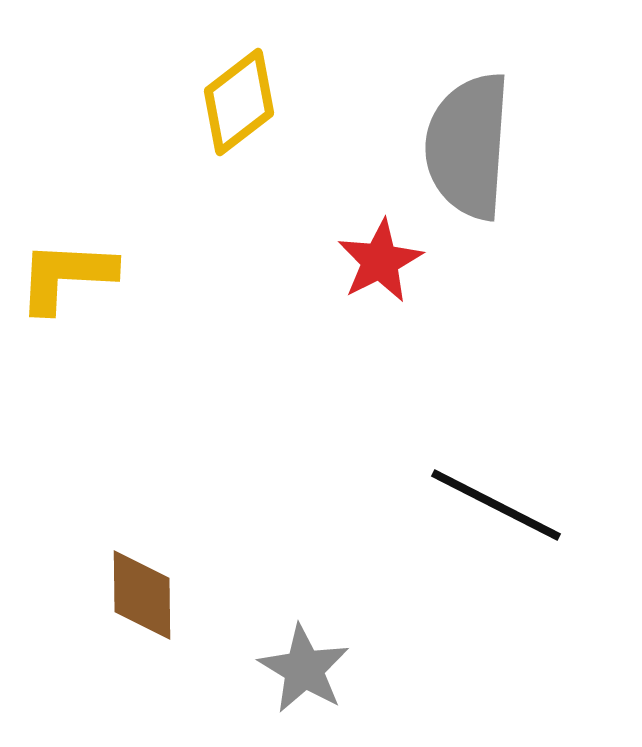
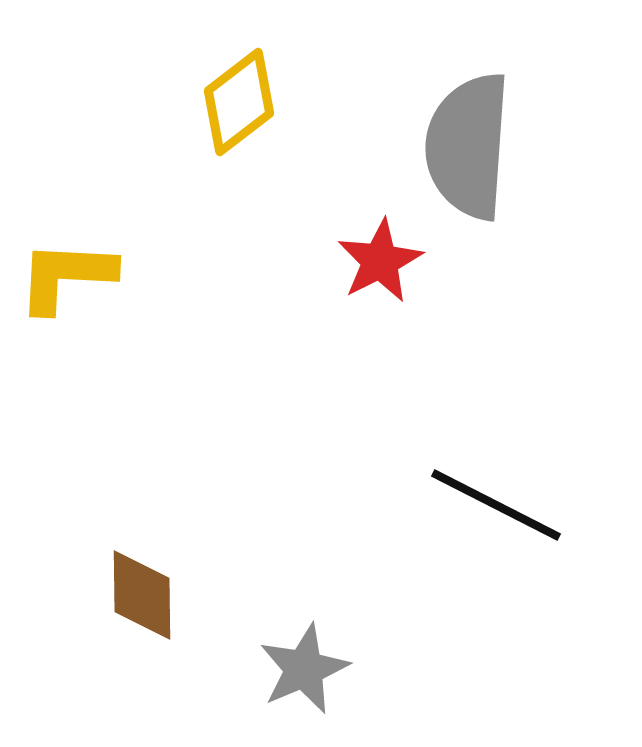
gray star: rotated 18 degrees clockwise
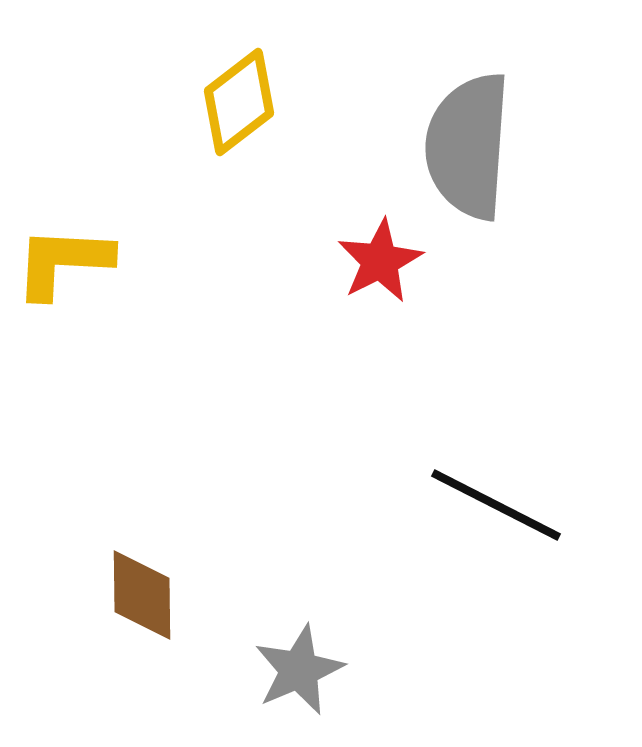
yellow L-shape: moved 3 px left, 14 px up
gray star: moved 5 px left, 1 px down
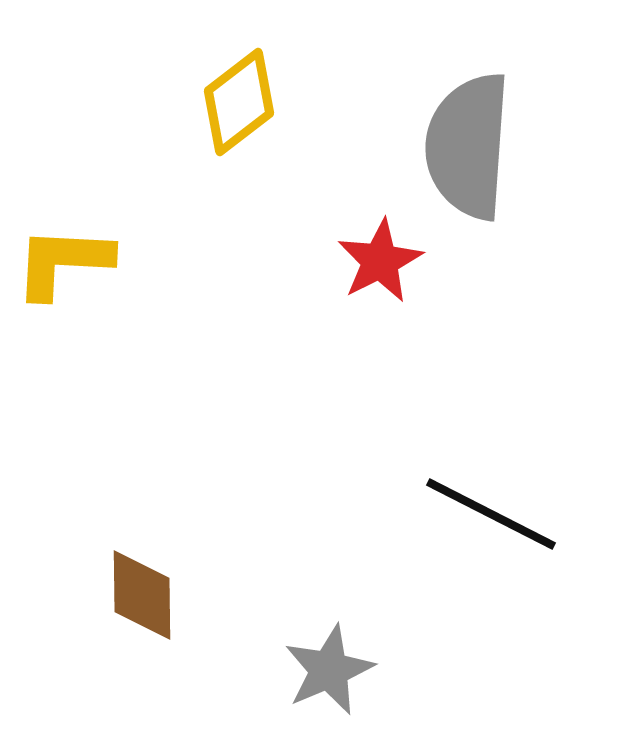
black line: moved 5 px left, 9 px down
gray star: moved 30 px right
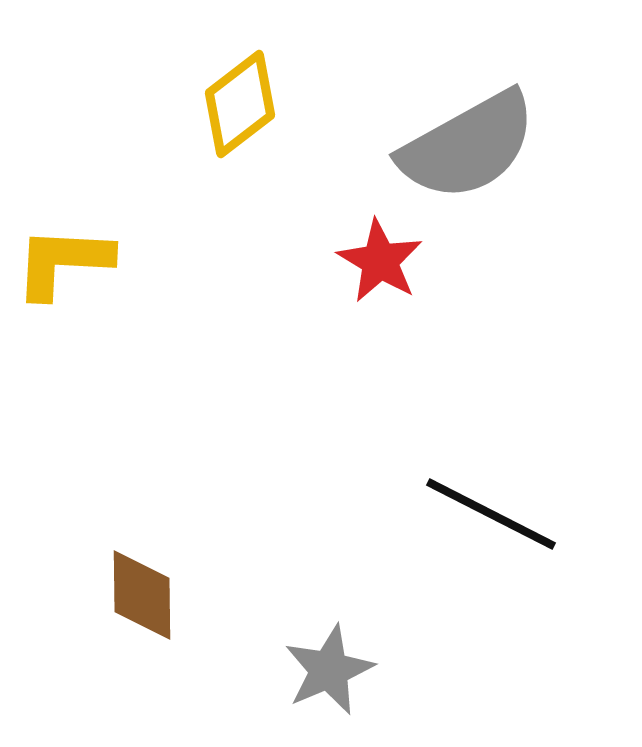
yellow diamond: moved 1 px right, 2 px down
gray semicircle: rotated 123 degrees counterclockwise
red star: rotated 14 degrees counterclockwise
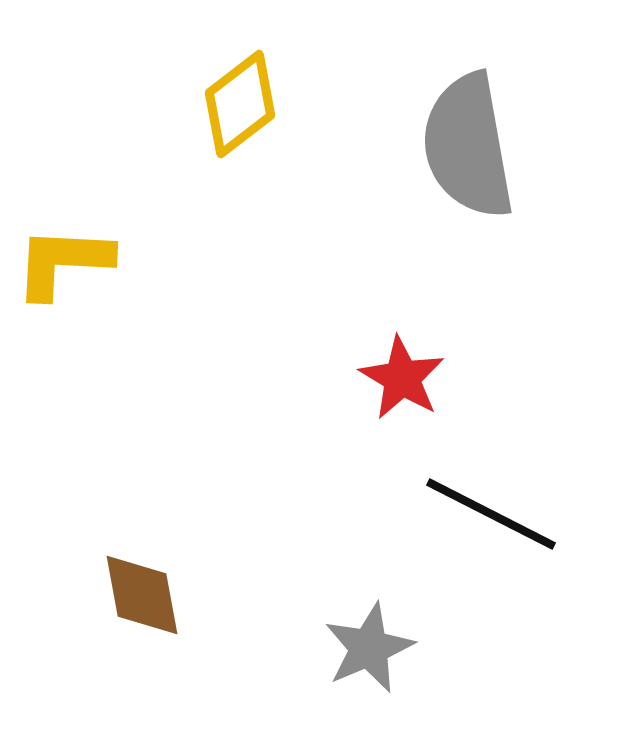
gray semicircle: rotated 109 degrees clockwise
red star: moved 22 px right, 117 px down
brown diamond: rotated 10 degrees counterclockwise
gray star: moved 40 px right, 22 px up
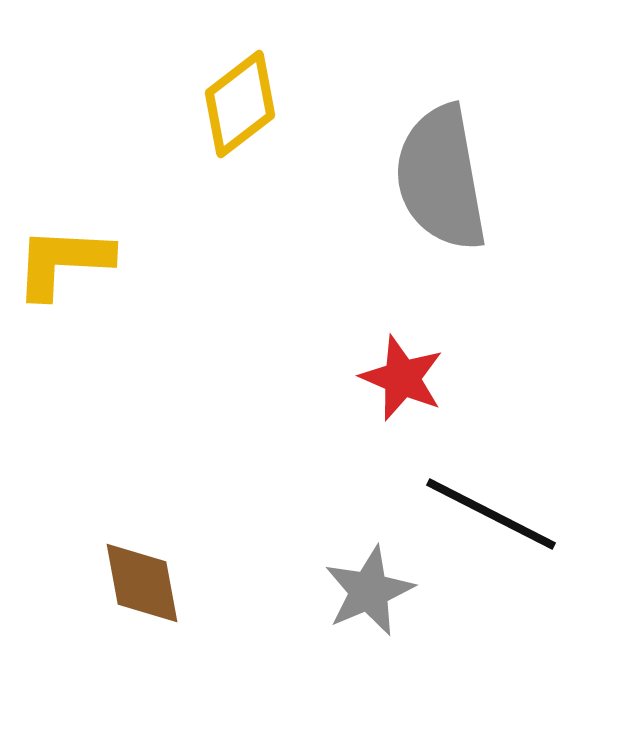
gray semicircle: moved 27 px left, 32 px down
red star: rotated 8 degrees counterclockwise
brown diamond: moved 12 px up
gray star: moved 57 px up
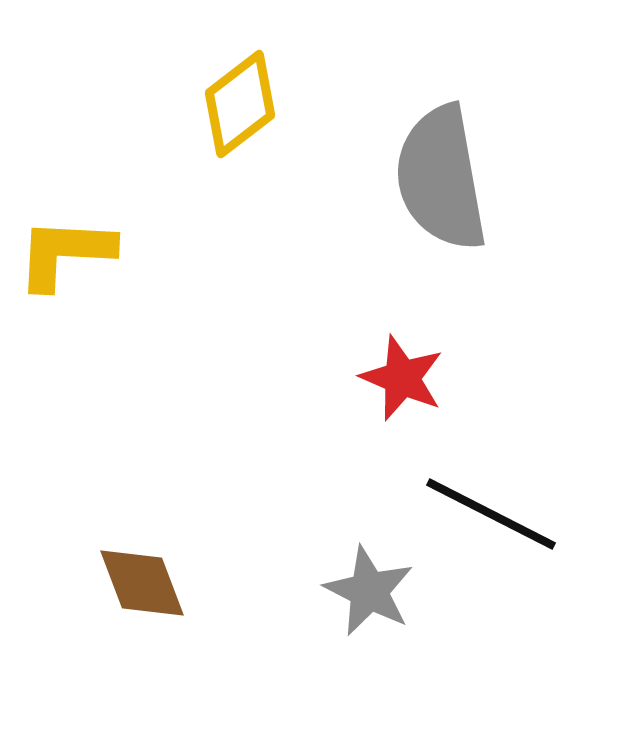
yellow L-shape: moved 2 px right, 9 px up
brown diamond: rotated 10 degrees counterclockwise
gray star: rotated 22 degrees counterclockwise
